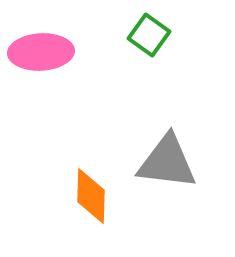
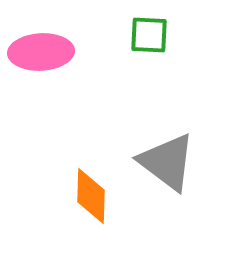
green square: rotated 33 degrees counterclockwise
gray triangle: rotated 30 degrees clockwise
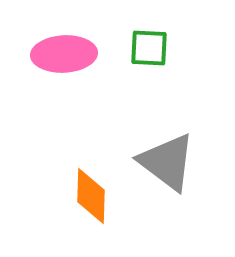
green square: moved 13 px down
pink ellipse: moved 23 px right, 2 px down
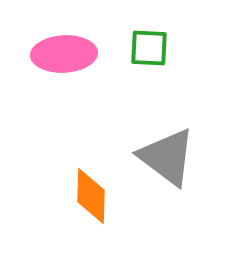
gray triangle: moved 5 px up
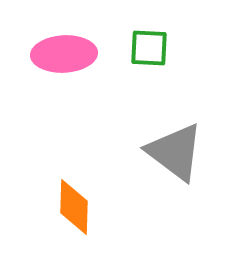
gray triangle: moved 8 px right, 5 px up
orange diamond: moved 17 px left, 11 px down
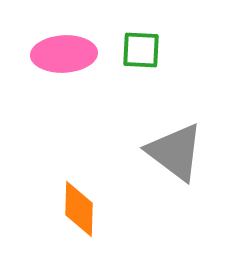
green square: moved 8 px left, 2 px down
orange diamond: moved 5 px right, 2 px down
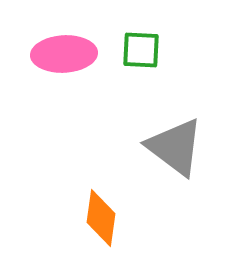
gray triangle: moved 5 px up
orange diamond: moved 22 px right, 9 px down; rotated 6 degrees clockwise
